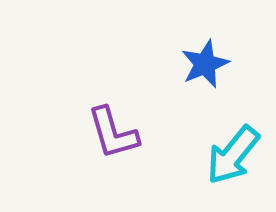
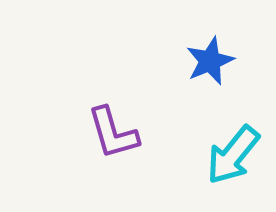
blue star: moved 5 px right, 3 px up
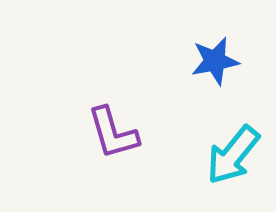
blue star: moved 5 px right; rotated 12 degrees clockwise
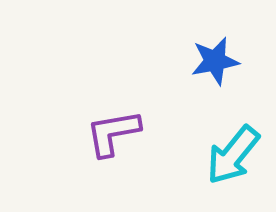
purple L-shape: rotated 96 degrees clockwise
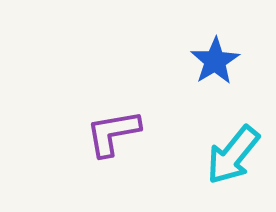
blue star: rotated 21 degrees counterclockwise
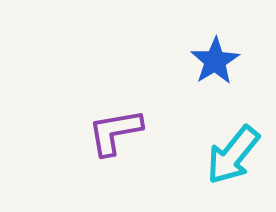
purple L-shape: moved 2 px right, 1 px up
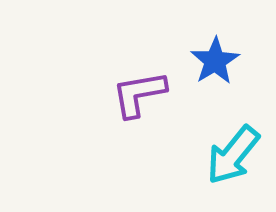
purple L-shape: moved 24 px right, 38 px up
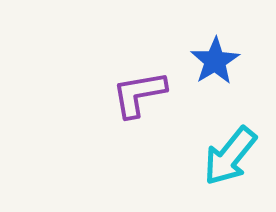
cyan arrow: moved 3 px left, 1 px down
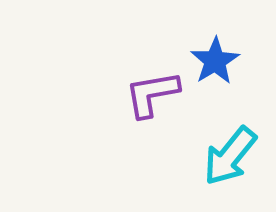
purple L-shape: moved 13 px right
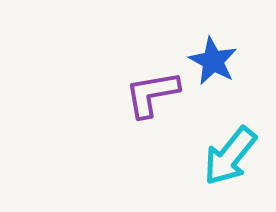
blue star: moved 2 px left; rotated 12 degrees counterclockwise
